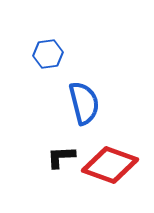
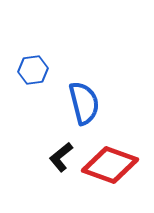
blue hexagon: moved 15 px left, 16 px down
black L-shape: rotated 36 degrees counterclockwise
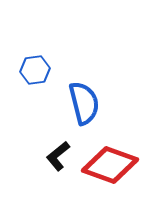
blue hexagon: moved 2 px right
black L-shape: moved 3 px left, 1 px up
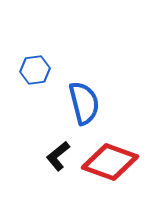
red diamond: moved 3 px up
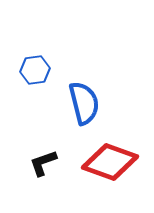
black L-shape: moved 15 px left, 7 px down; rotated 20 degrees clockwise
